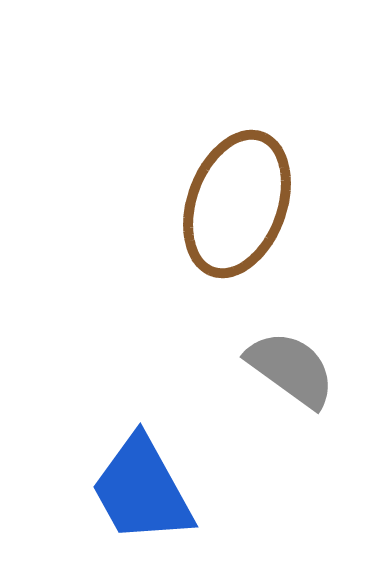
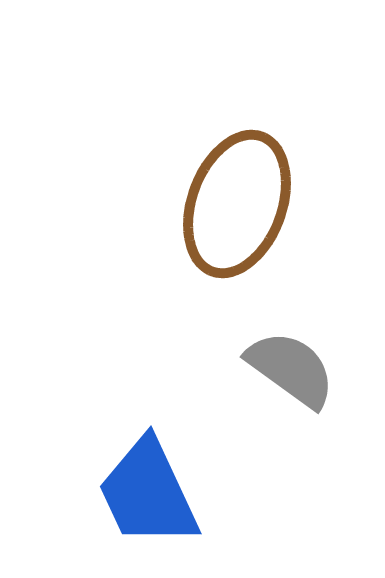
blue trapezoid: moved 6 px right, 3 px down; rotated 4 degrees clockwise
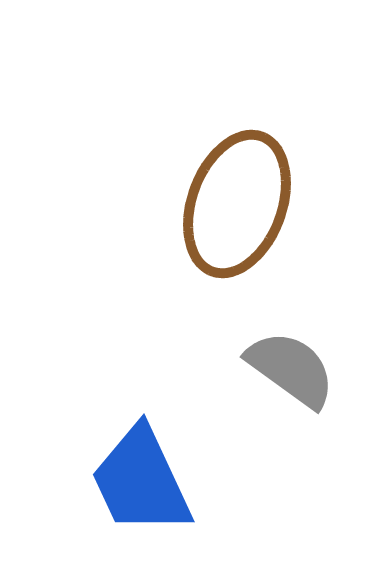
blue trapezoid: moved 7 px left, 12 px up
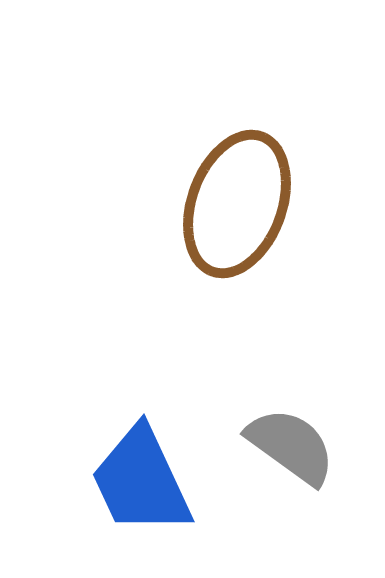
gray semicircle: moved 77 px down
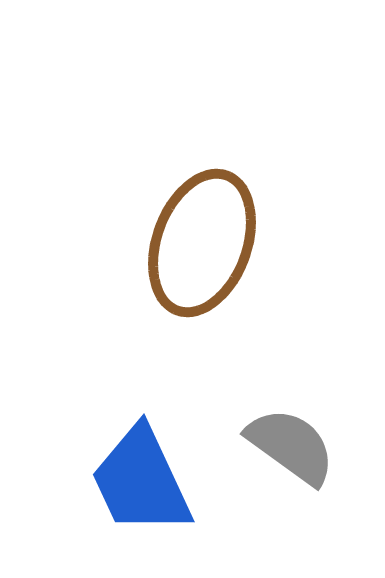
brown ellipse: moved 35 px left, 39 px down
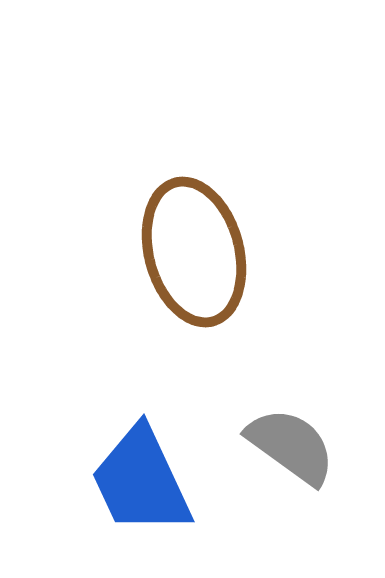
brown ellipse: moved 8 px left, 9 px down; rotated 35 degrees counterclockwise
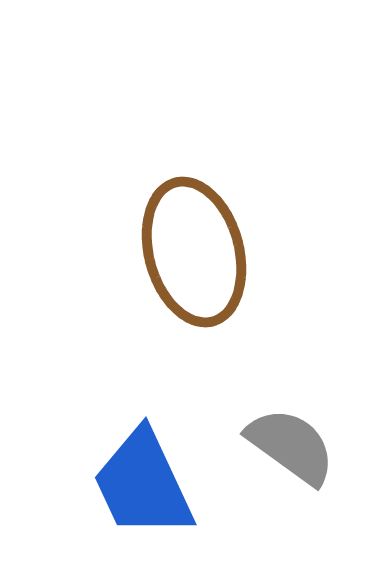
blue trapezoid: moved 2 px right, 3 px down
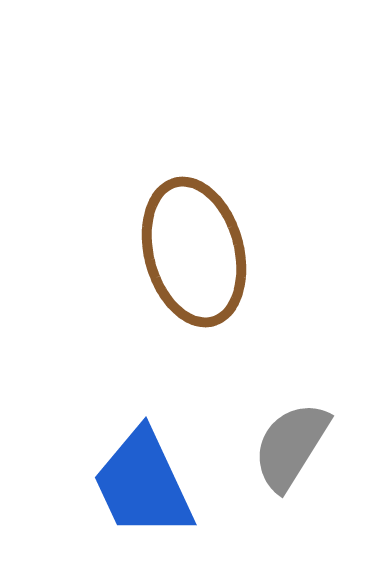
gray semicircle: rotated 94 degrees counterclockwise
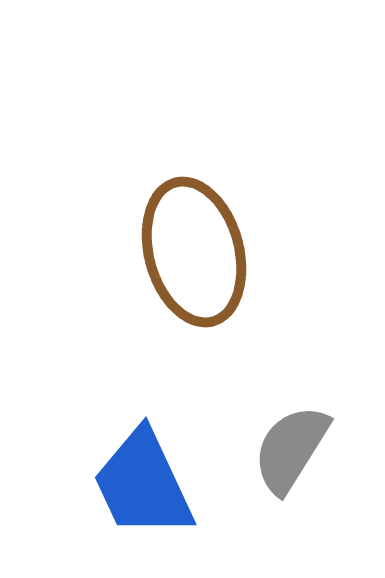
gray semicircle: moved 3 px down
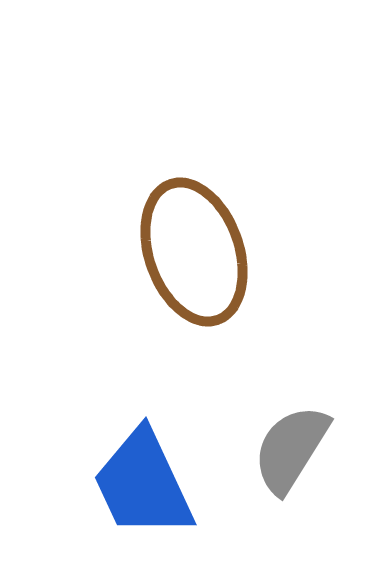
brown ellipse: rotated 4 degrees counterclockwise
